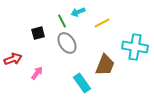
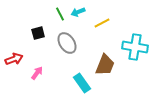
green line: moved 2 px left, 7 px up
red arrow: moved 1 px right
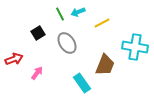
black square: rotated 16 degrees counterclockwise
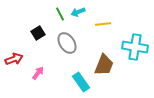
yellow line: moved 1 px right, 1 px down; rotated 21 degrees clockwise
brown trapezoid: moved 1 px left
pink arrow: moved 1 px right
cyan rectangle: moved 1 px left, 1 px up
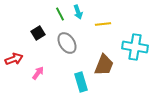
cyan arrow: rotated 88 degrees counterclockwise
cyan rectangle: rotated 18 degrees clockwise
